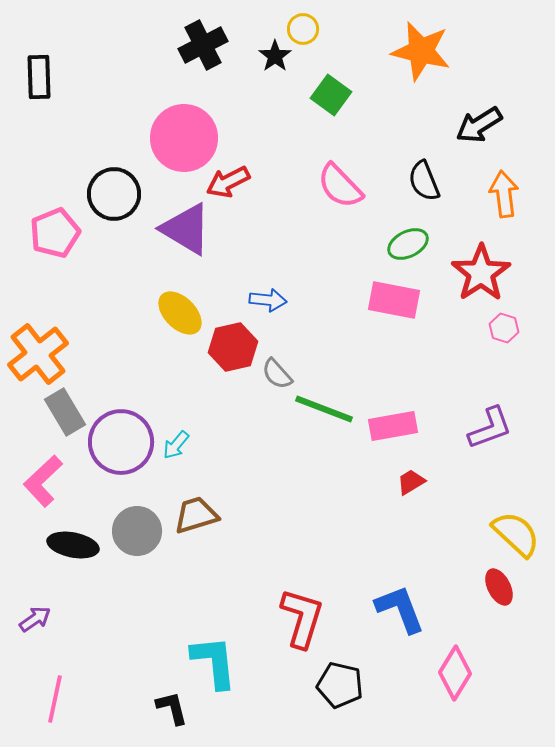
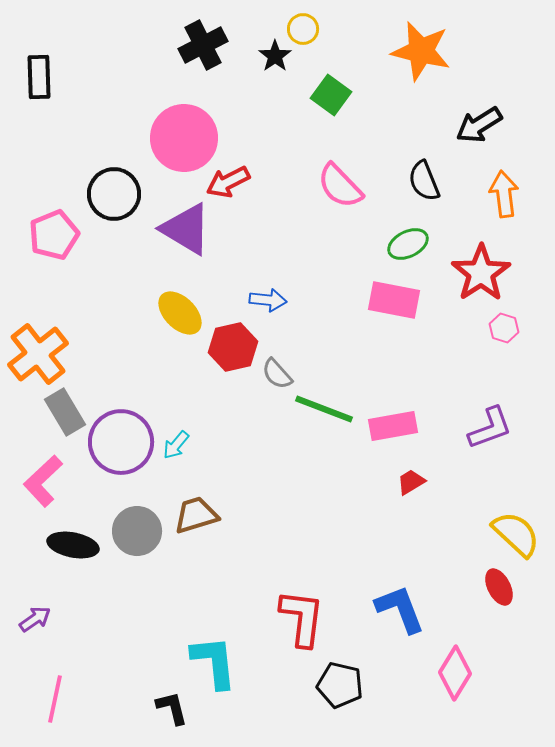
pink pentagon at (55, 233): moved 1 px left, 2 px down
red L-shape at (302, 618): rotated 10 degrees counterclockwise
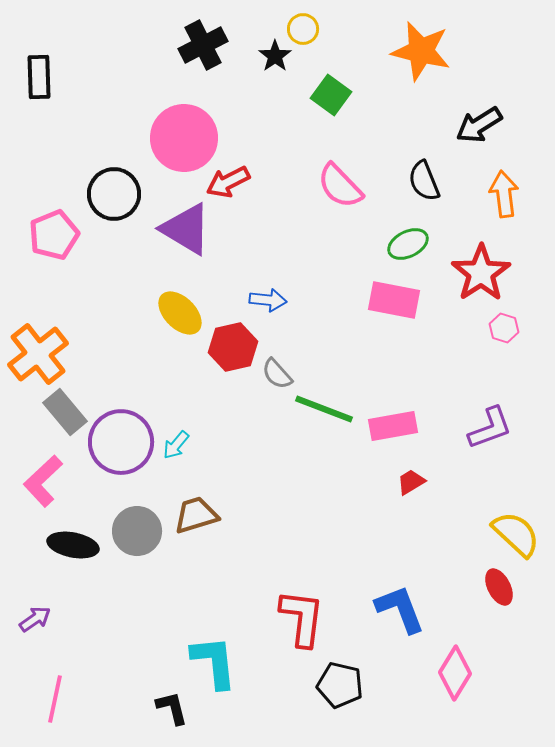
gray rectangle at (65, 412): rotated 9 degrees counterclockwise
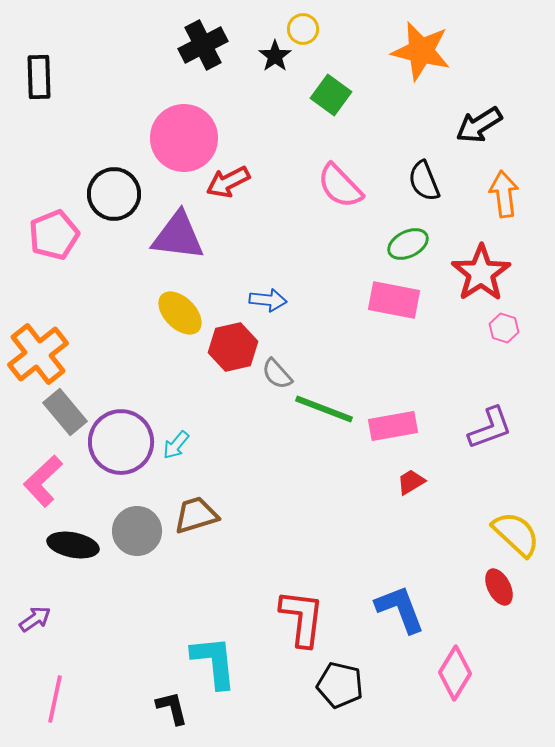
purple triangle at (186, 229): moved 8 px left, 7 px down; rotated 24 degrees counterclockwise
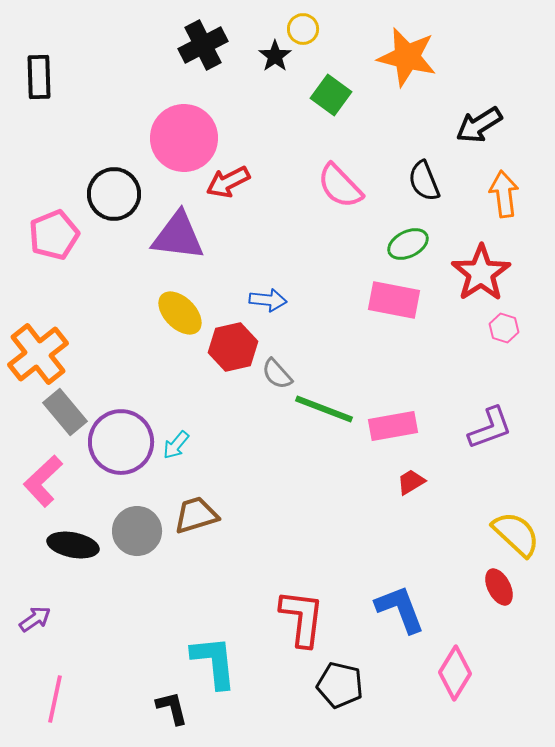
orange star at (421, 51): moved 14 px left, 6 px down
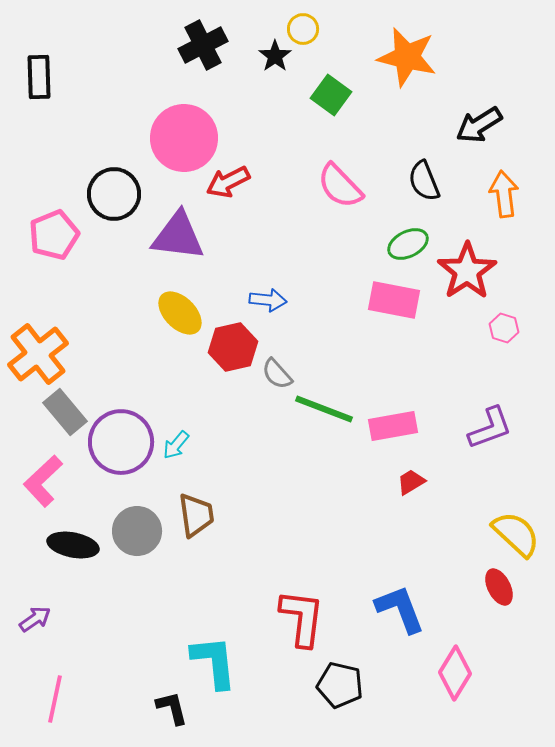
red star at (481, 273): moved 14 px left, 2 px up
brown trapezoid at (196, 515): rotated 99 degrees clockwise
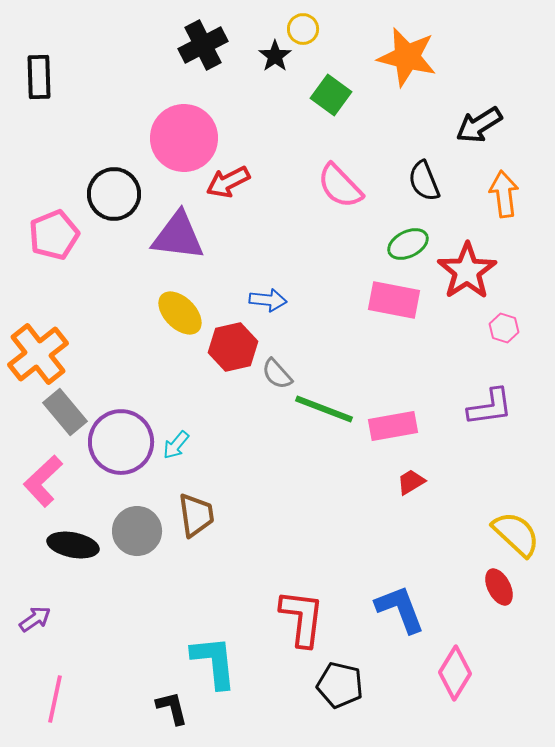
purple L-shape at (490, 428): moved 21 px up; rotated 12 degrees clockwise
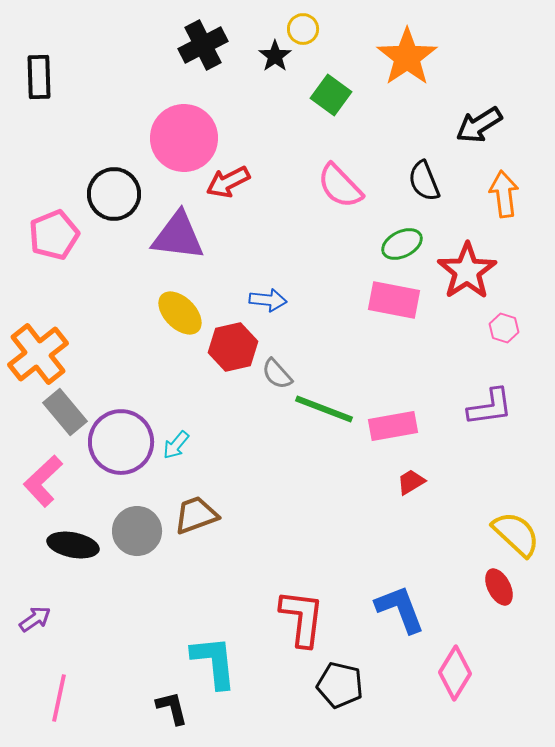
orange star at (407, 57): rotated 24 degrees clockwise
green ellipse at (408, 244): moved 6 px left
brown trapezoid at (196, 515): rotated 102 degrees counterclockwise
pink line at (55, 699): moved 4 px right, 1 px up
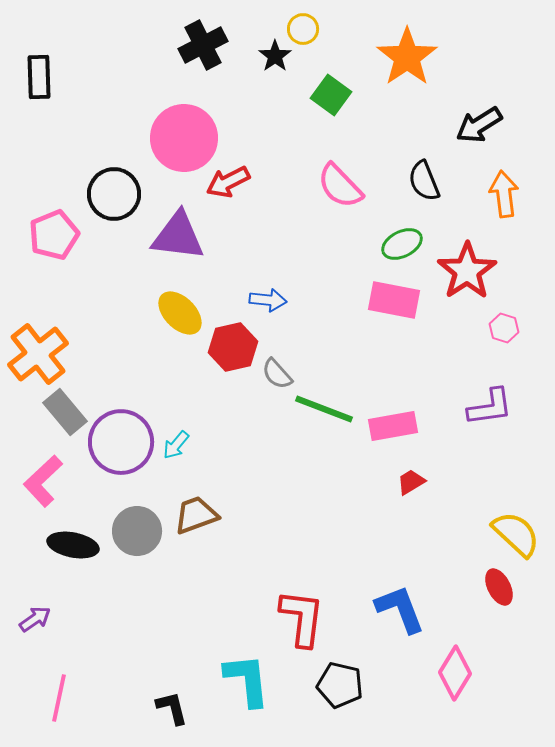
cyan L-shape at (214, 662): moved 33 px right, 18 px down
